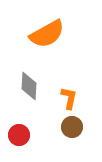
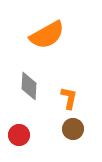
orange semicircle: moved 1 px down
brown circle: moved 1 px right, 2 px down
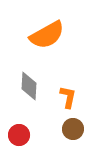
orange L-shape: moved 1 px left, 1 px up
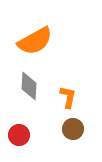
orange semicircle: moved 12 px left, 6 px down
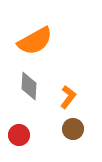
orange L-shape: rotated 25 degrees clockwise
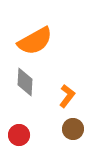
gray diamond: moved 4 px left, 4 px up
orange L-shape: moved 1 px left, 1 px up
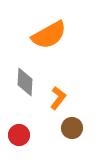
orange semicircle: moved 14 px right, 6 px up
orange L-shape: moved 9 px left, 2 px down
brown circle: moved 1 px left, 1 px up
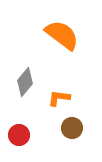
orange semicircle: moved 13 px right; rotated 114 degrees counterclockwise
gray diamond: rotated 36 degrees clockwise
orange L-shape: moved 1 px right; rotated 120 degrees counterclockwise
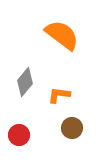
orange L-shape: moved 3 px up
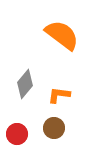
gray diamond: moved 2 px down
brown circle: moved 18 px left
red circle: moved 2 px left, 1 px up
